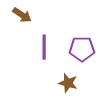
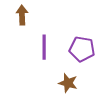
brown arrow: rotated 126 degrees counterclockwise
purple pentagon: rotated 10 degrees clockwise
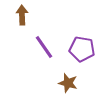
purple line: rotated 35 degrees counterclockwise
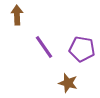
brown arrow: moved 5 px left
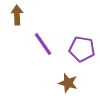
purple line: moved 1 px left, 3 px up
